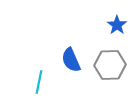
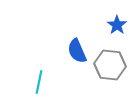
blue semicircle: moved 6 px right, 9 px up
gray hexagon: rotated 8 degrees clockwise
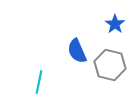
blue star: moved 2 px left, 1 px up
gray hexagon: rotated 8 degrees clockwise
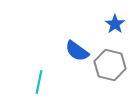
blue semicircle: rotated 30 degrees counterclockwise
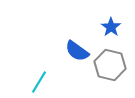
blue star: moved 4 px left, 3 px down
cyan line: rotated 20 degrees clockwise
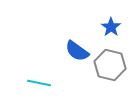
cyan line: moved 1 px down; rotated 70 degrees clockwise
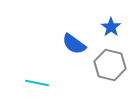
blue semicircle: moved 3 px left, 7 px up
cyan line: moved 2 px left
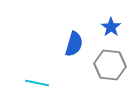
blue semicircle: rotated 110 degrees counterclockwise
gray hexagon: rotated 8 degrees counterclockwise
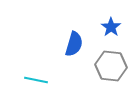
gray hexagon: moved 1 px right, 1 px down
cyan line: moved 1 px left, 3 px up
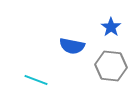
blue semicircle: moved 2 px left, 2 px down; rotated 85 degrees clockwise
cyan line: rotated 10 degrees clockwise
